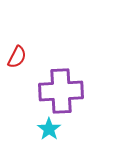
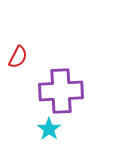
red semicircle: moved 1 px right
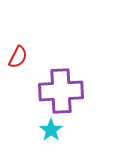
cyan star: moved 2 px right, 1 px down
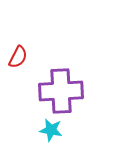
cyan star: rotated 25 degrees counterclockwise
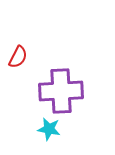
cyan star: moved 2 px left, 1 px up
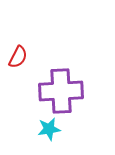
cyan star: rotated 20 degrees counterclockwise
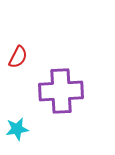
cyan star: moved 32 px left
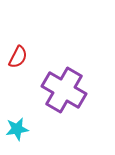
purple cross: moved 3 px right, 1 px up; rotated 33 degrees clockwise
